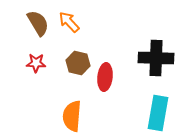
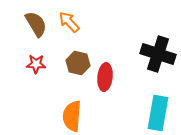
brown semicircle: moved 2 px left, 1 px down
black cross: moved 2 px right, 4 px up; rotated 16 degrees clockwise
red star: moved 1 px down
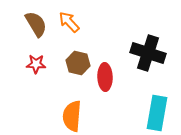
black cross: moved 10 px left, 1 px up
red ellipse: rotated 8 degrees counterclockwise
cyan rectangle: moved 1 px left
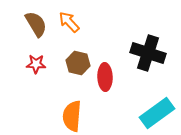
cyan rectangle: rotated 44 degrees clockwise
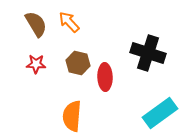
cyan rectangle: moved 3 px right
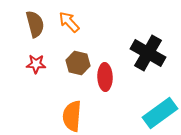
brown semicircle: moved 1 px left; rotated 16 degrees clockwise
black cross: rotated 12 degrees clockwise
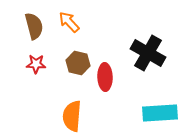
brown semicircle: moved 1 px left, 2 px down
cyan rectangle: rotated 32 degrees clockwise
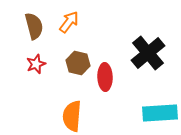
orange arrow: rotated 80 degrees clockwise
black cross: rotated 20 degrees clockwise
red star: rotated 24 degrees counterclockwise
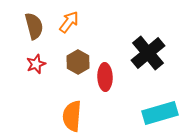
brown hexagon: moved 1 px up; rotated 15 degrees clockwise
cyan rectangle: rotated 12 degrees counterclockwise
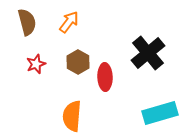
brown semicircle: moved 7 px left, 4 px up
